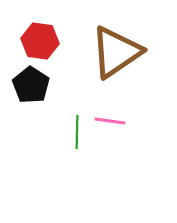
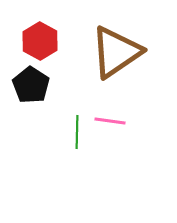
red hexagon: rotated 21 degrees clockwise
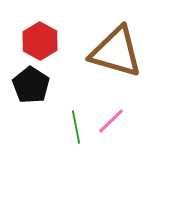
brown triangle: rotated 50 degrees clockwise
pink line: moved 1 px right; rotated 52 degrees counterclockwise
green line: moved 1 px left, 5 px up; rotated 12 degrees counterclockwise
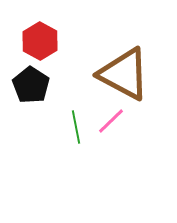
brown triangle: moved 8 px right, 22 px down; rotated 12 degrees clockwise
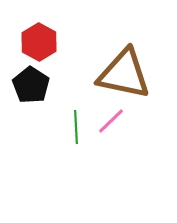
red hexagon: moved 1 px left, 1 px down
brown triangle: rotated 16 degrees counterclockwise
green line: rotated 8 degrees clockwise
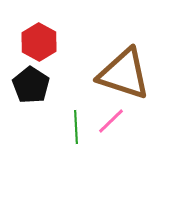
brown triangle: rotated 6 degrees clockwise
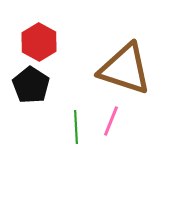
brown triangle: moved 1 px right, 5 px up
pink line: rotated 24 degrees counterclockwise
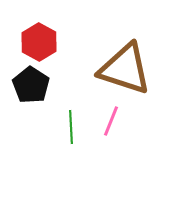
green line: moved 5 px left
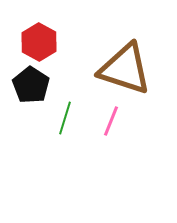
green line: moved 6 px left, 9 px up; rotated 20 degrees clockwise
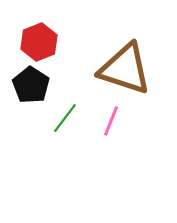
red hexagon: rotated 9 degrees clockwise
green line: rotated 20 degrees clockwise
